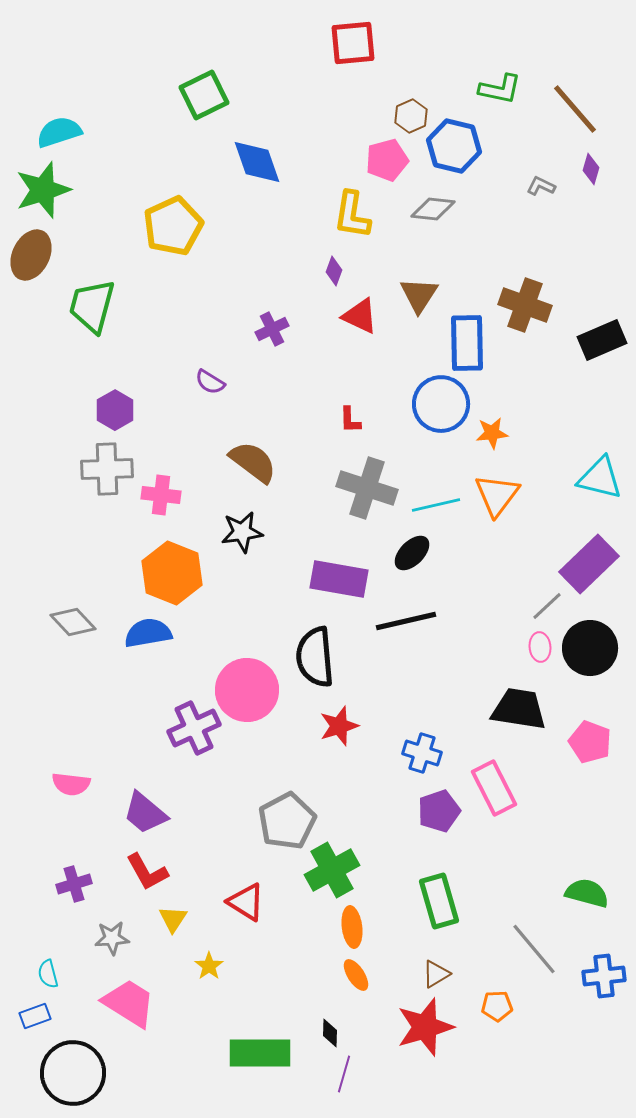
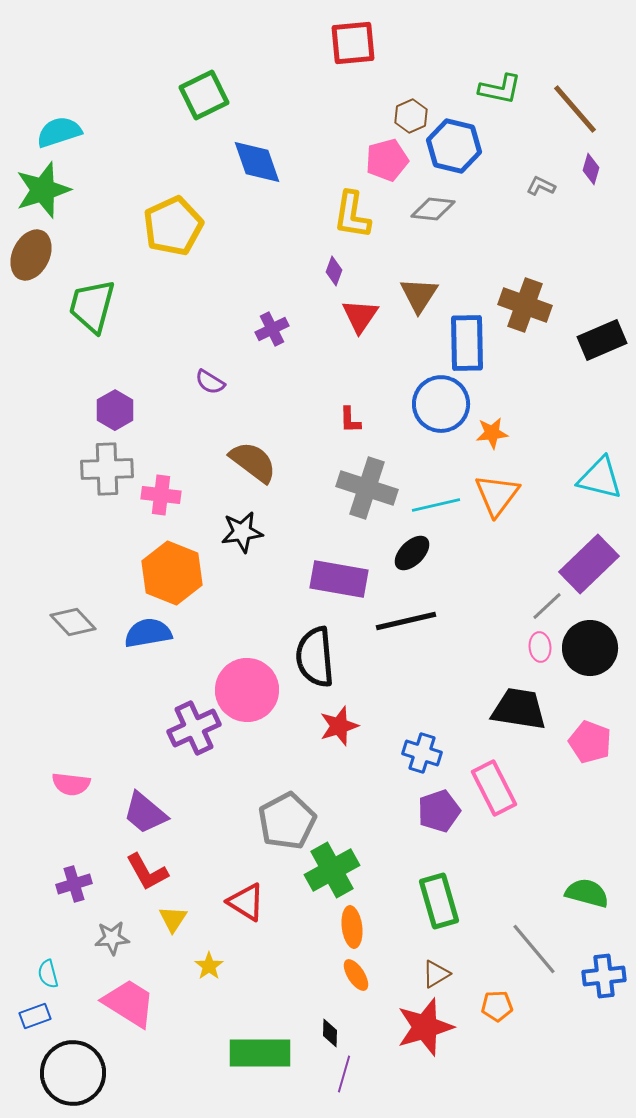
red triangle at (360, 316): rotated 39 degrees clockwise
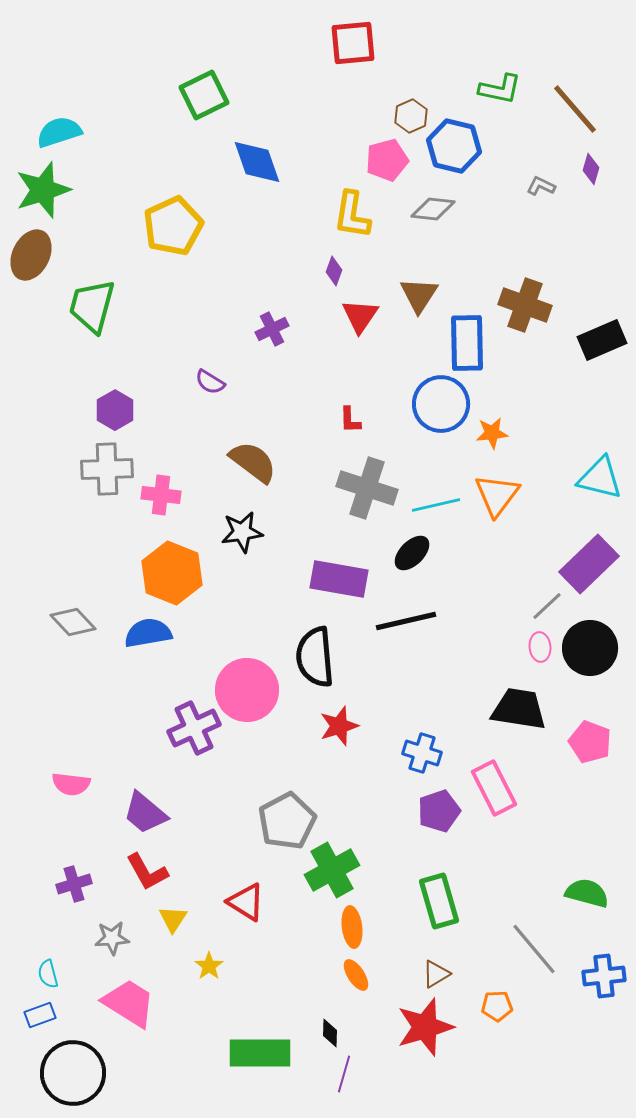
blue rectangle at (35, 1016): moved 5 px right, 1 px up
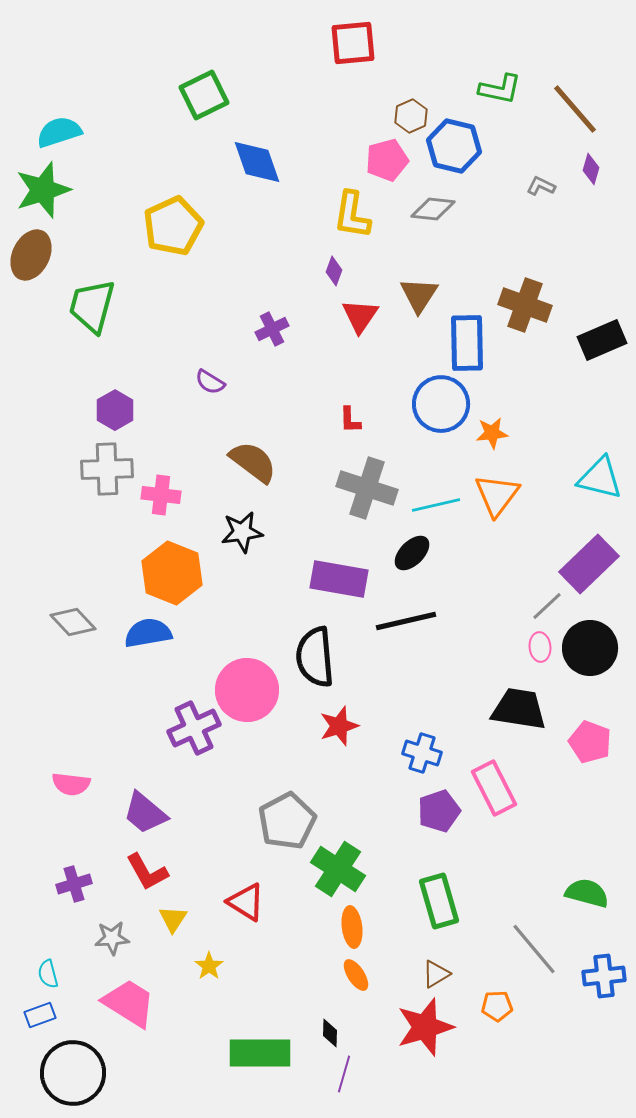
green cross at (332, 870): moved 6 px right, 1 px up; rotated 28 degrees counterclockwise
